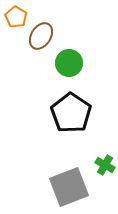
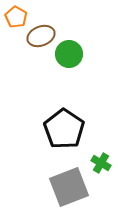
brown ellipse: rotated 36 degrees clockwise
green circle: moved 9 px up
black pentagon: moved 7 px left, 16 px down
green cross: moved 4 px left, 2 px up
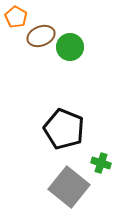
green circle: moved 1 px right, 7 px up
black pentagon: rotated 12 degrees counterclockwise
green cross: rotated 12 degrees counterclockwise
gray square: rotated 30 degrees counterclockwise
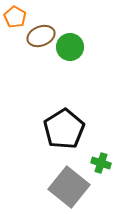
orange pentagon: moved 1 px left
black pentagon: rotated 18 degrees clockwise
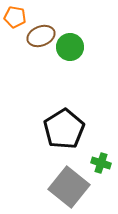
orange pentagon: rotated 20 degrees counterclockwise
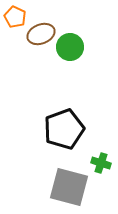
orange pentagon: rotated 15 degrees clockwise
brown ellipse: moved 2 px up
black pentagon: rotated 12 degrees clockwise
gray square: rotated 24 degrees counterclockwise
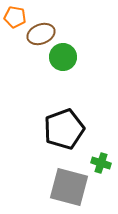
orange pentagon: rotated 15 degrees counterclockwise
green circle: moved 7 px left, 10 px down
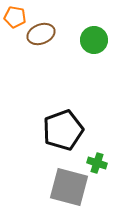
green circle: moved 31 px right, 17 px up
black pentagon: moved 1 px left, 1 px down
green cross: moved 4 px left
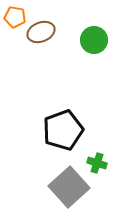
brown ellipse: moved 2 px up
gray square: rotated 33 degrees clockwise
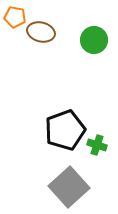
brown ellipse: rotated 36 degrees clockwise
black pentagon: moved 2 px right
green cross: moved 18 px up
